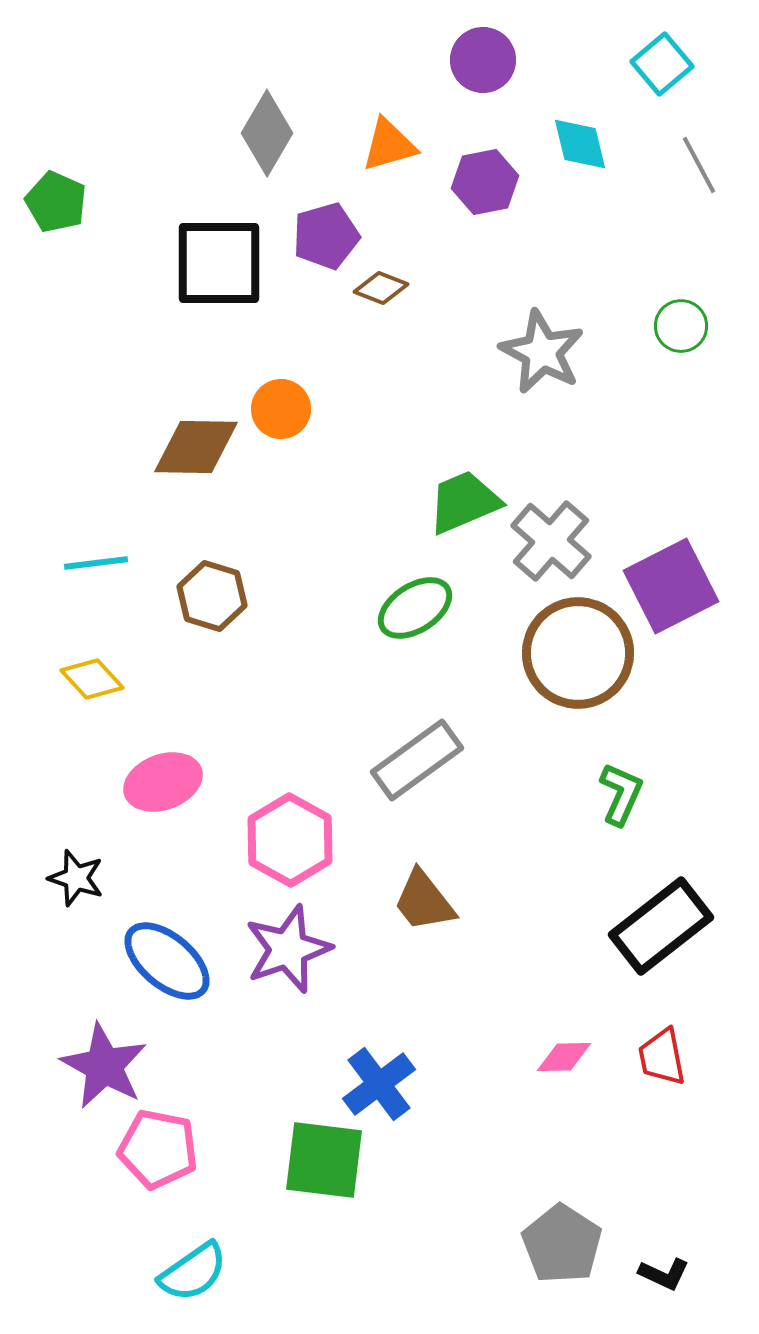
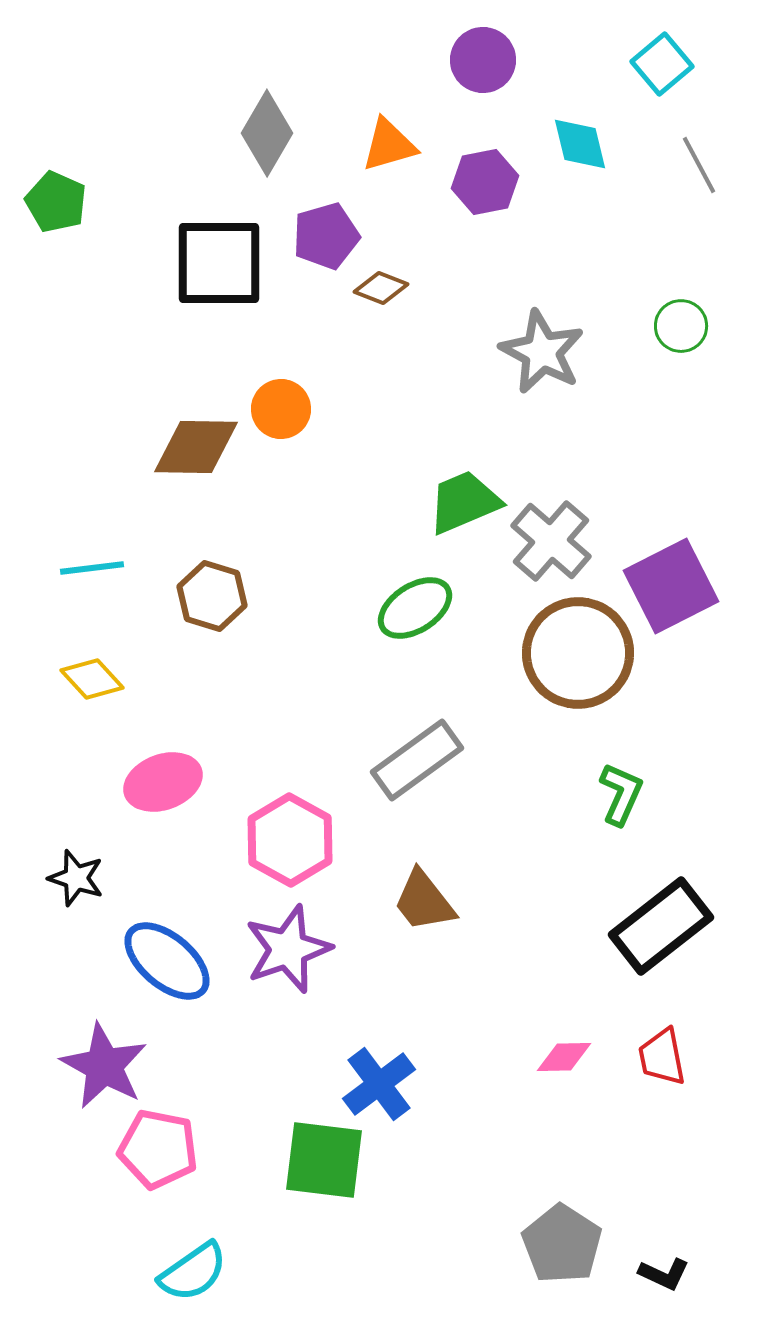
cyan line at (96, 563): moved 4 px left, 5 px down
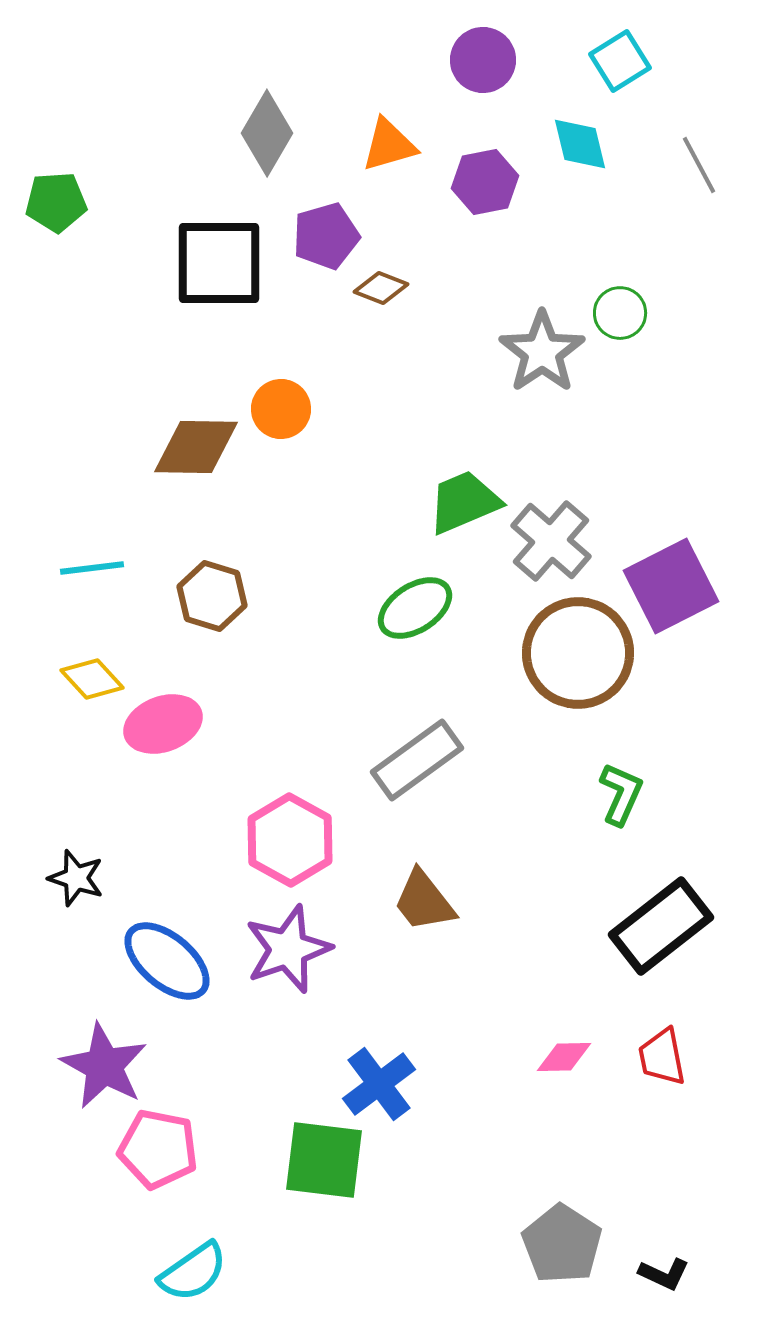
cyan square at (662, 64): moved 42 px left, 3 px up; rotated 8 degrees clockwise
green pentagon at (56, 202): rotated 28 degrees counterclockwise
green circle at (681, 326): moved 61 px left, 13 px up
gray star at (542, 352): rotated 10 degrees clockwise
pink ellipse at (163, 782): moved 58 px up
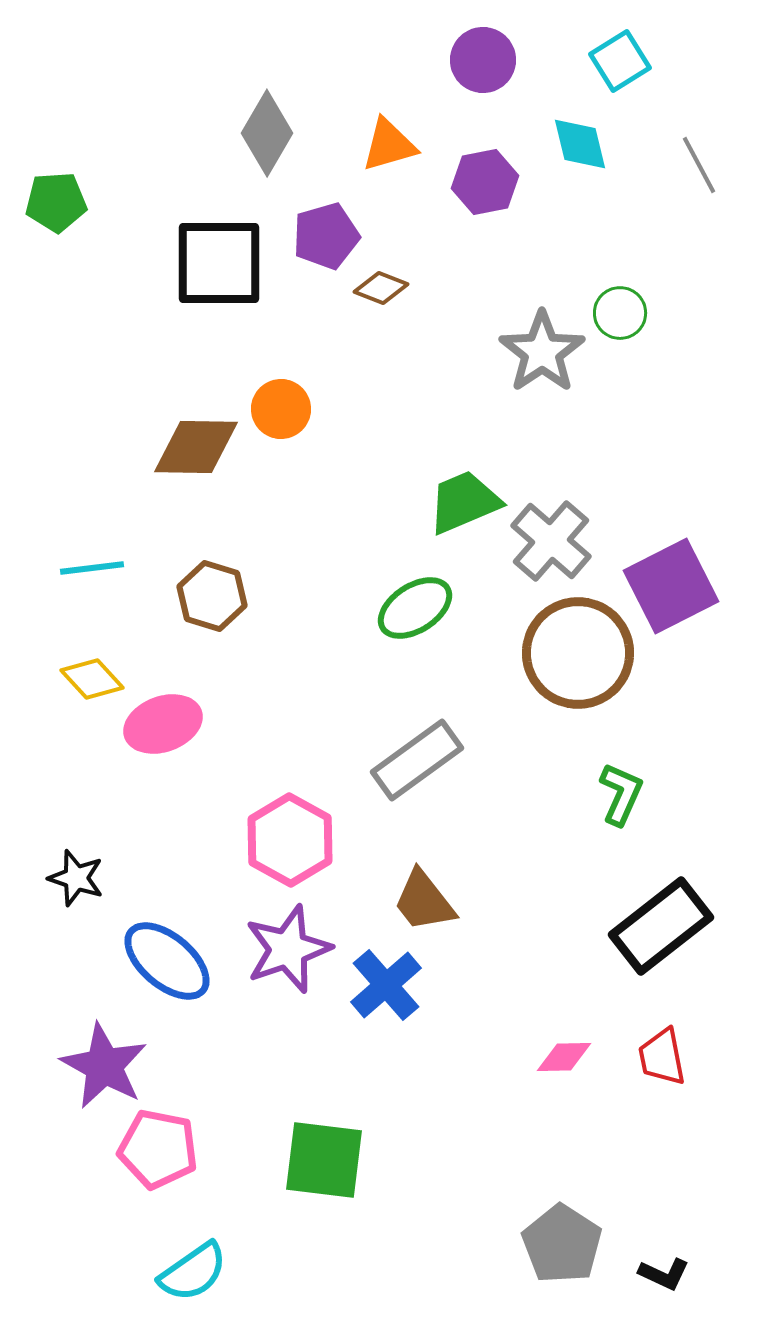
blue cross at (379, 1084): moved 7 px right, 99 px up; rotated 4 degrees counterclockwise
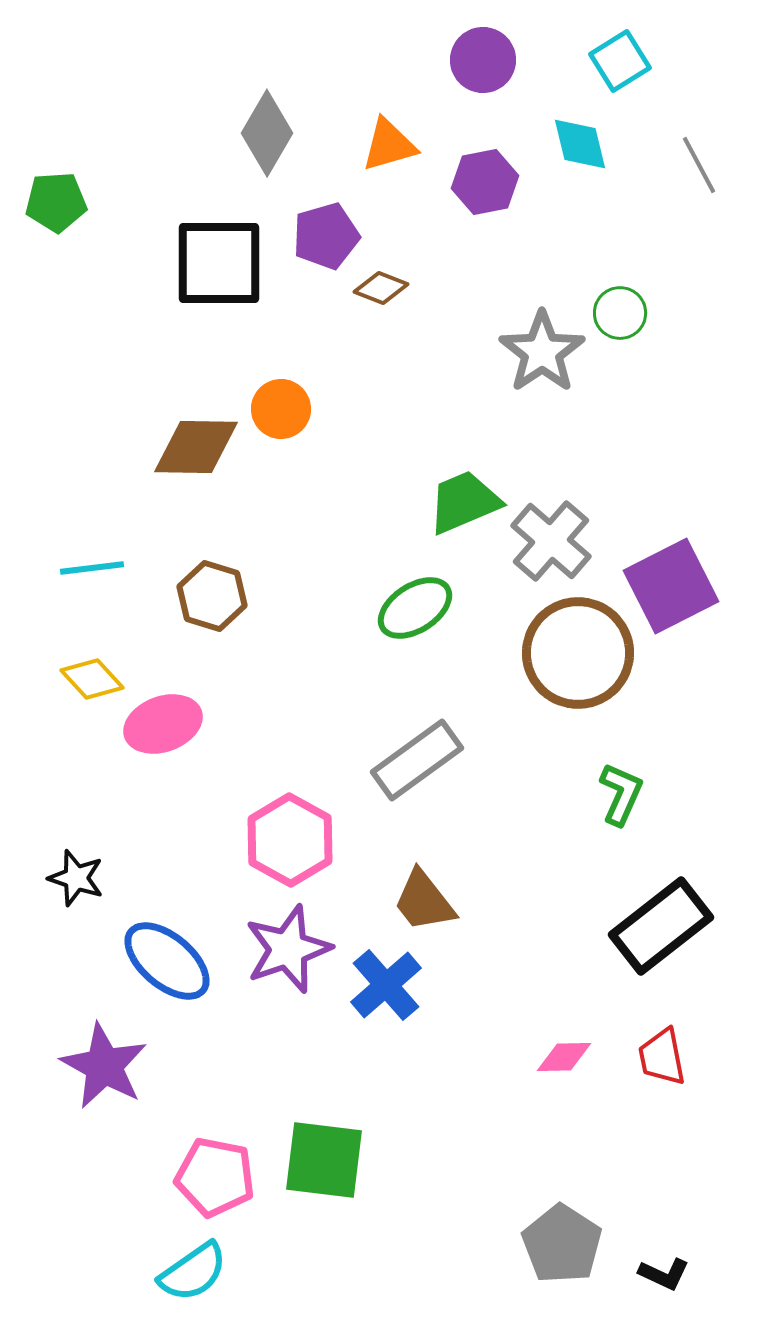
pink pentagon at (158, 1149): moved 57 px right, 28 px down
